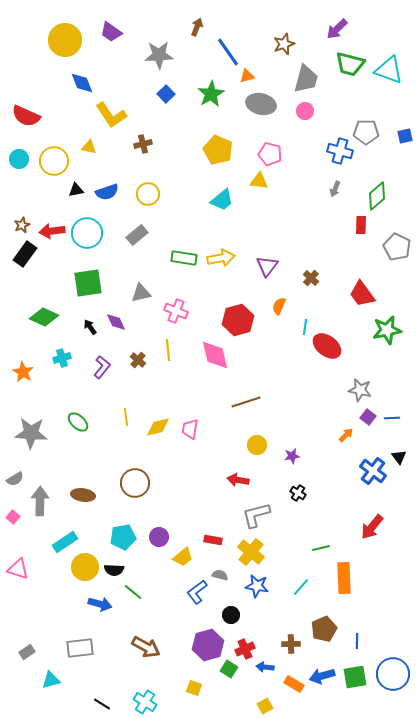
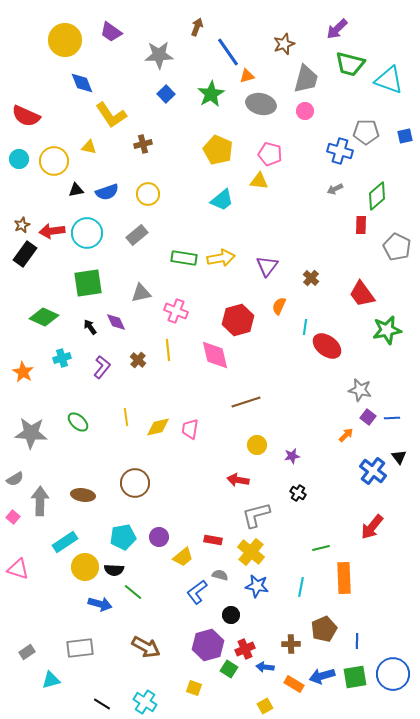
cyan triangle at (389, 70): moved 10 px down
gray arrow at (335, 189): rotated 42 degrees clockwise
cyan line at (301, 587): rotated 30 degrees counterclockwise
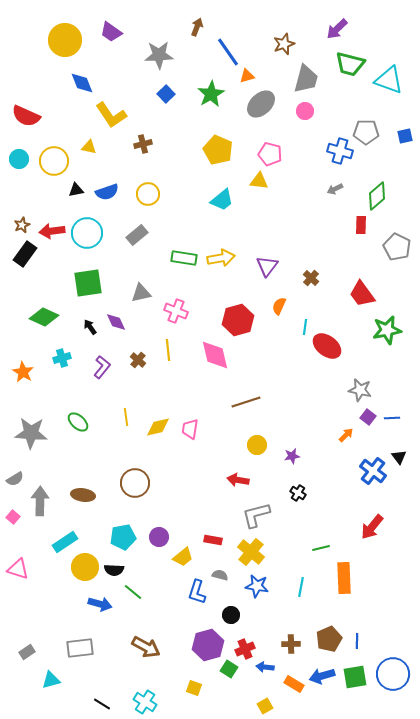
gray ellipse at (261, 104): rotated 56 degrees counterclockwise
blue L-shape at (197, 592): rotated 35 degrees counterclockwise
brown pentagon at (324, 629): moved 5 px right, 10 px down
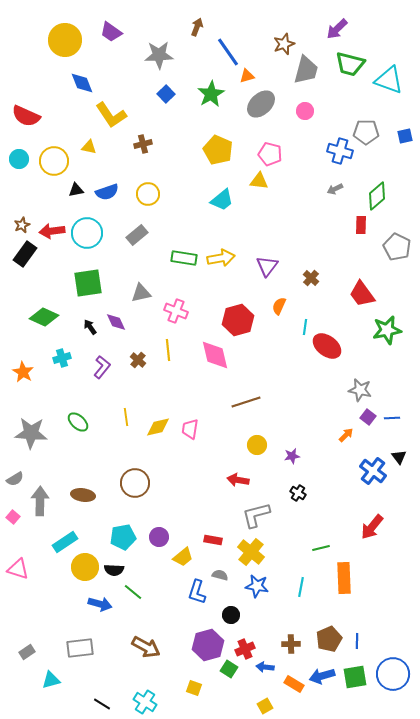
gray trapezoid at (306, 79): moved 9 px up
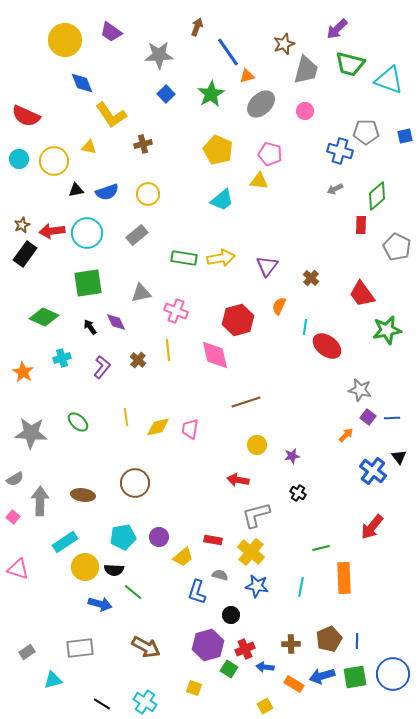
cyan triangle at (51, 680): moved 2 px right
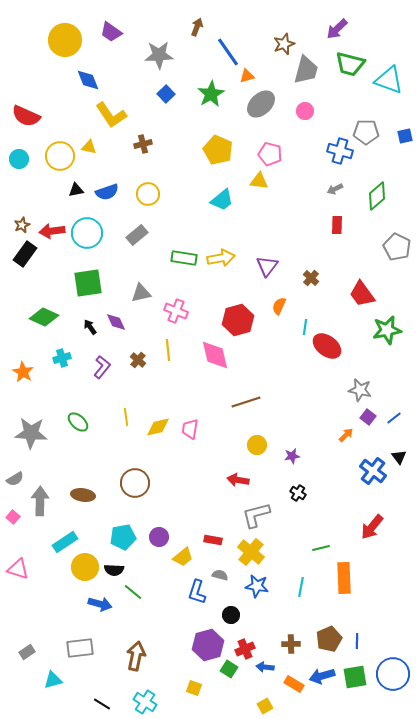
blue diamond at (82, 83): moved 6 px right, 3 px up
yellow circle at (54, 161): moved 6 px right, 5 px up
red rectangle at (361, 225): moved 24 px left
blue line at (392, 418): moved 2 px right; rotated 35 degrees counterclockwise
brown arrow at (146, 647): moved 10 px left, 9 px down; rotated 108 degrees counterclockwise
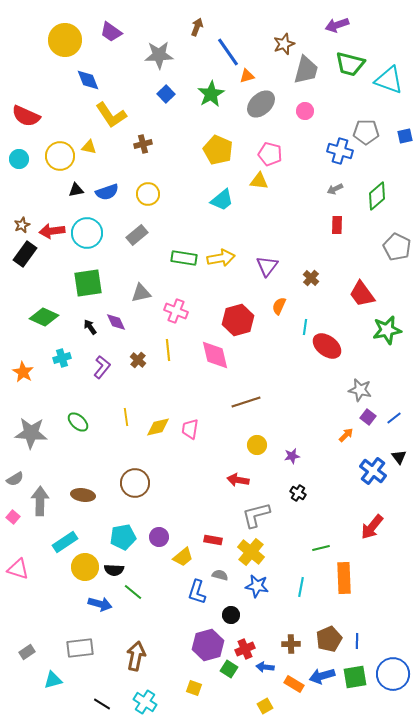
purple arrow at (337, 29): moved 4 px up; rotated 25 degrees clockwise
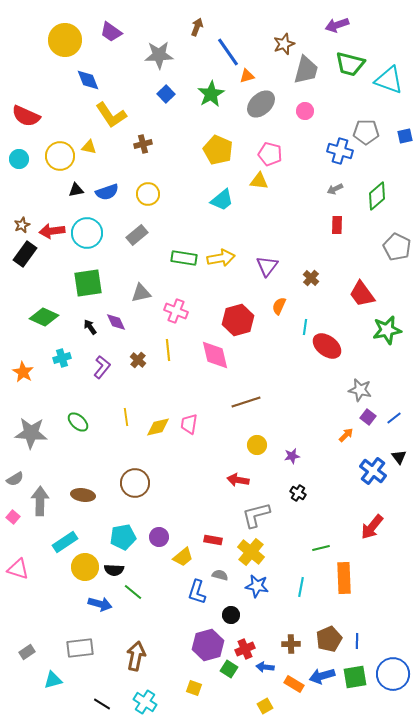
pink trapezoid at (190, 429): moved 1 px left, 5 px up
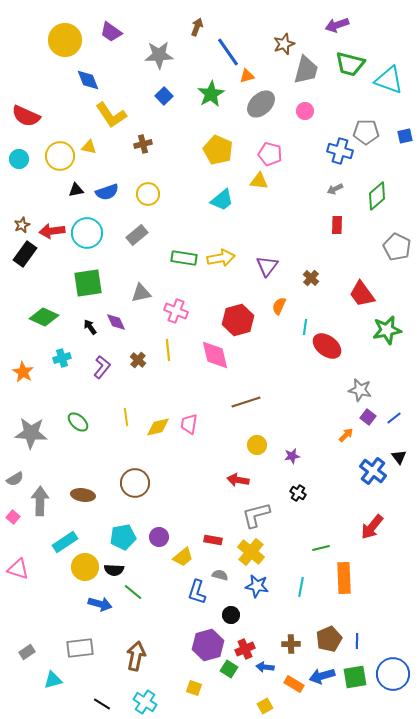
blue square at (166, 94): moved 2 px left, 2 px down
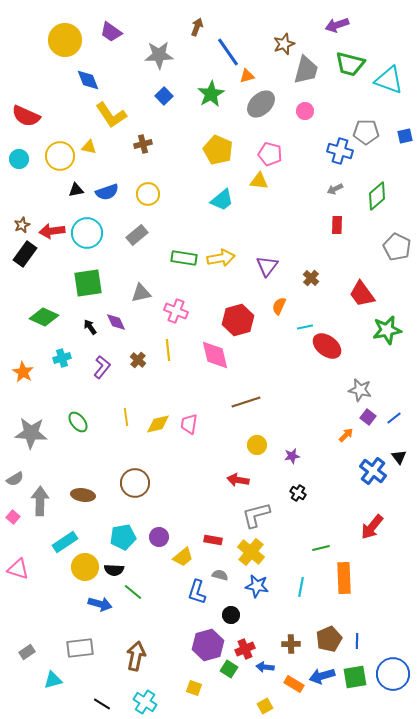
cyan line at (305, 327): rotated 70 degrees clockwise
green ellipse at (78, 422): rotated 10 degrees clockwise
yellow diamond at (158, 427): moved 3 px up
